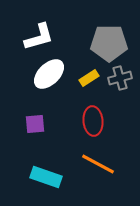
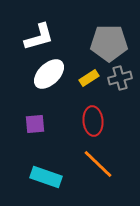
orange line: rotated 16 degrees clockwise
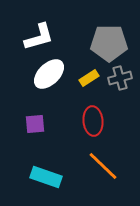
orange line: moved 5 px right, 2 px down
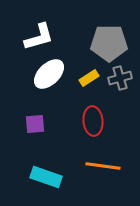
orange line: rotated 36 degrees counterclockwise
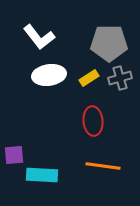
white L-shape: rotated 68 degrees clockwise
white ellipse: moved 1 px down; rotated 36 degrees clockwise
purple square: moved 21 px left, 31 px down
cyan rectangle: moved 4 px left, 2 px up; rotated 16 degrees counterclockwise
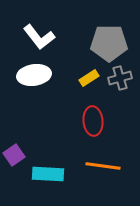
white ellipse: moved 15 px left
purple square: rotated 30 degrees counterclockwise
cyan rectangle: moved 6 px right, 1 px up
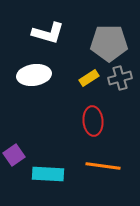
white L-shape: moved 9 px right, 4 px up; rotated 36 degrees counterclockwise
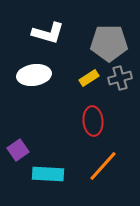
purple square: moved 4 px right, 5 px up
orange line: rotated 56 degrees counterclockwise
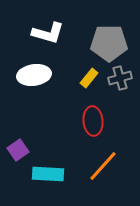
yellow rectangle: rotated 18 degrees counterclockwise
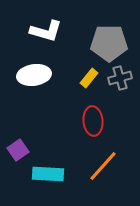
white L-shape: moved 2 px left, 2 px up
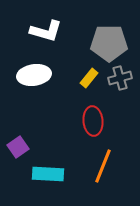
purple square: moved 3 px up
orange line: rotated 20 degrees counterclockwise
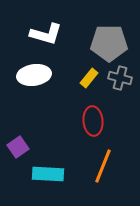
white L-shape: moved 3 px down
gray cross: rotated 30 degrees clockwise
